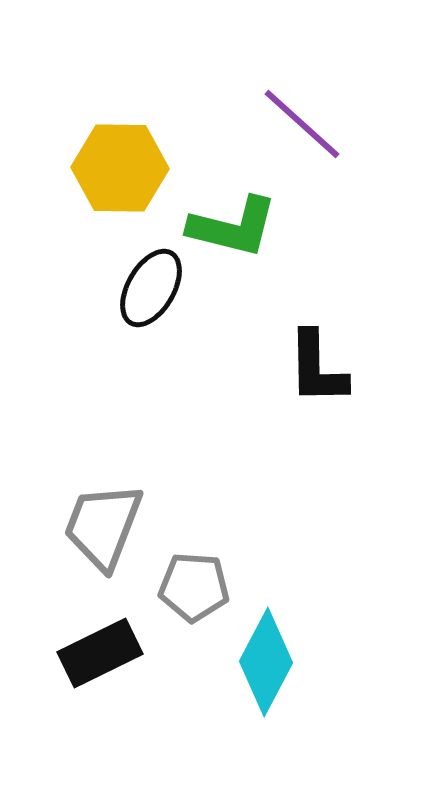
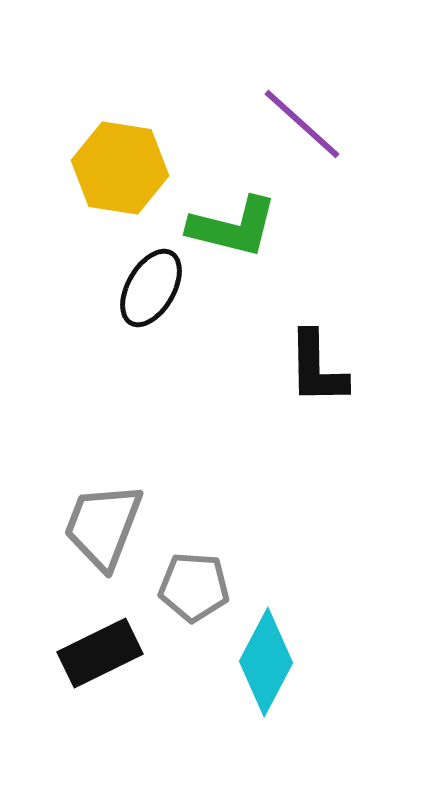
yellow hexagon: rotated 8 degrees clockwise
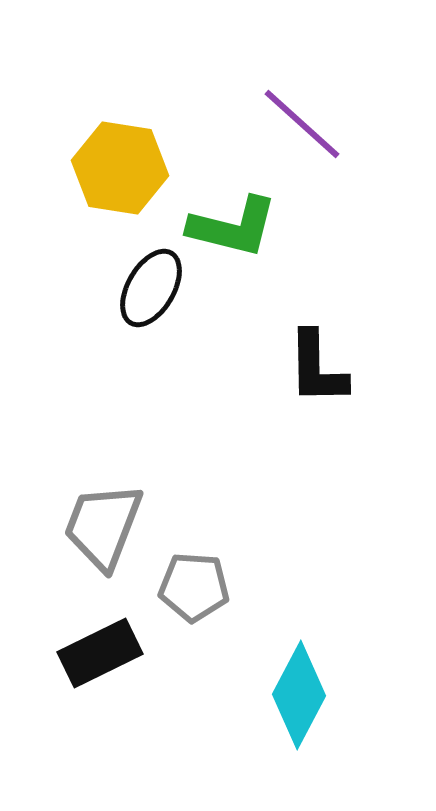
cyan diamond: moved 33 px right, 33 px down
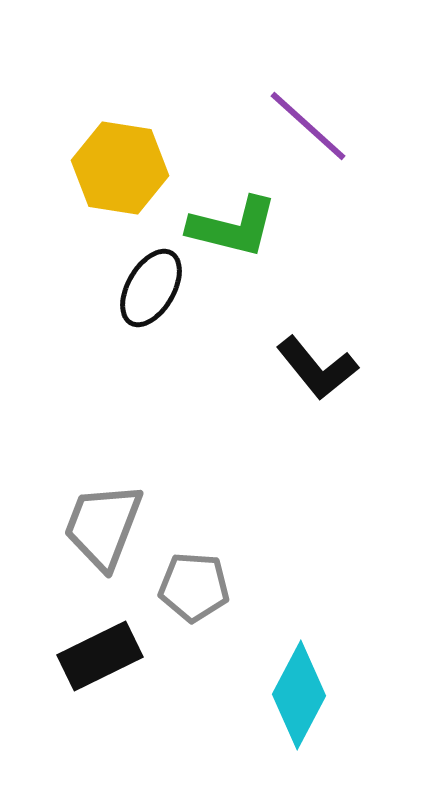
purple line: moved 6 px right, 2 px down
black L-shape: rotated 38 degrees counterclockwise
black rectangle: moved 3 px down
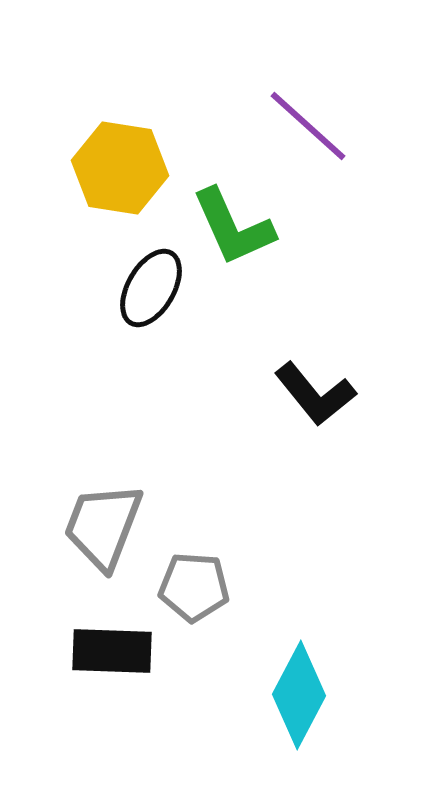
green L-shape: rotated 52 degrees clockwise
black L-shape: moved 2 px left, 26 px down
black rectangle: moved 12 px right, 5 px up; rotated 28 degrees clockwise
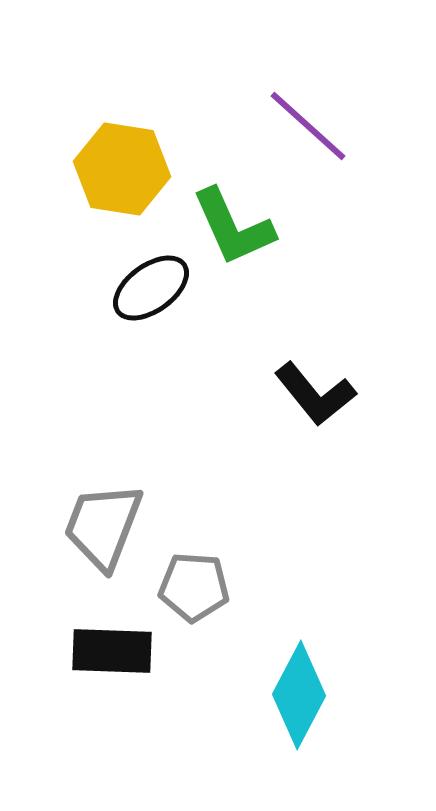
yellow hexagon: moved 2 px right, 1 px down
black ellipse: rotated 24 degrees clockwise
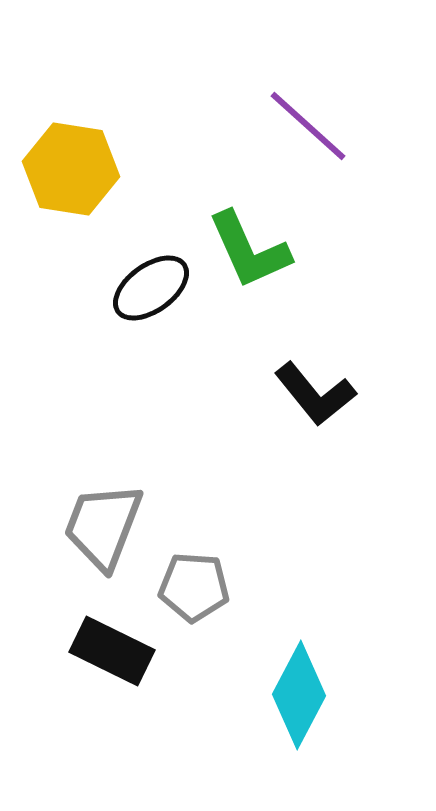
yellow hexagon: moved 51 px left
green L-shape: moved 16 px right, 23 px down
black rectangle: rotated 24 degrees clockwise
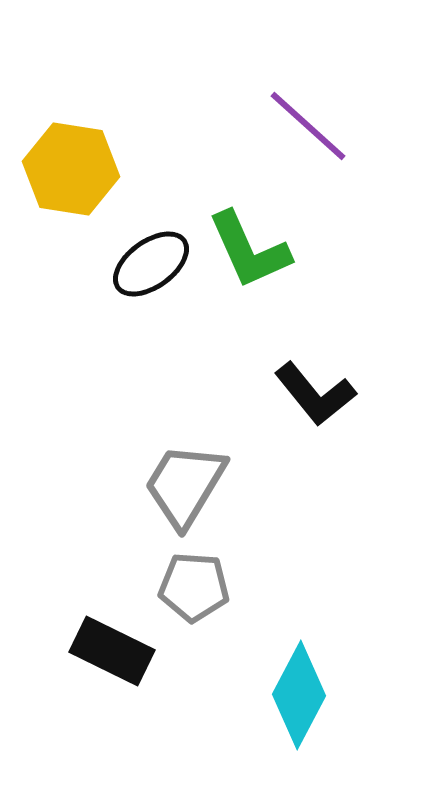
black ellipse: moved 24 px up
gray trapezoid: moved 82 px right, 41 px up; rotated 10 degrees clockwise
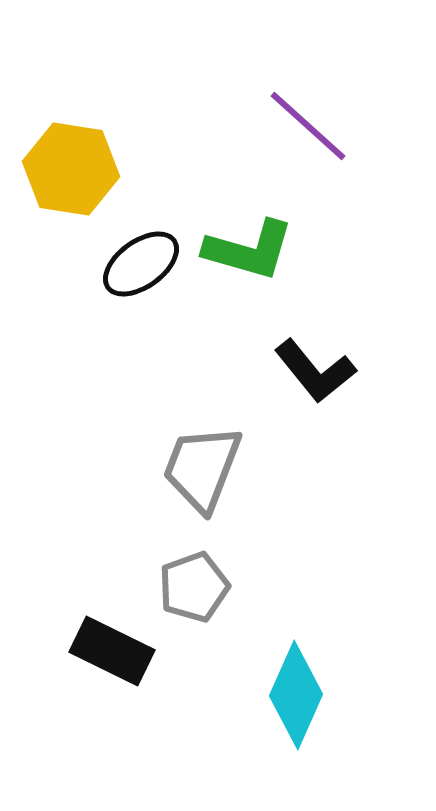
green L-shape: rotated 50 degrees counterclockwise
black ellipse: moved 10 px left
black L-shape: moved 23 px up
gray trapezoid: moved 17 px right, 17 px up; rotated 10 degrees counterclockwise
gray pentagon: rotated 24 degrees counterclockwise
cyan diamond: moved 3 px left; rotated 4 degrees counterclockwise
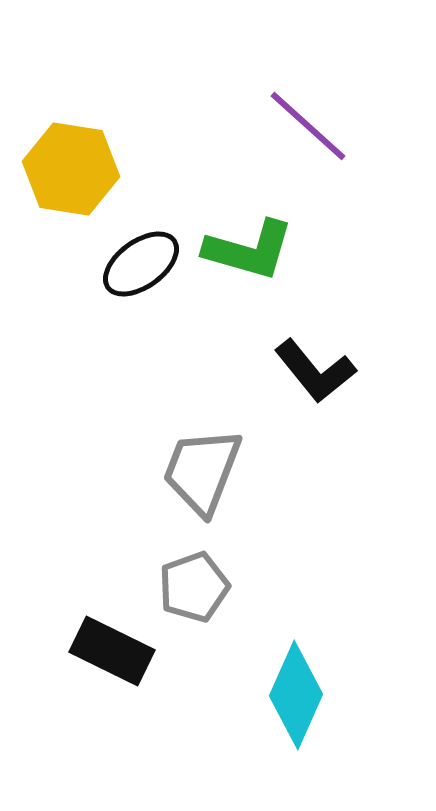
gray trapezoid: moved 3 px down
